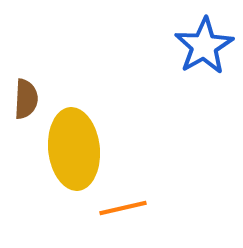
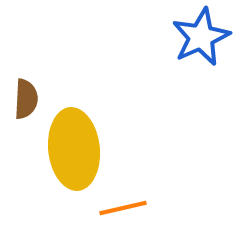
blue star: moved 3 px left, 9 px up; rotated 6 degrees clockwise
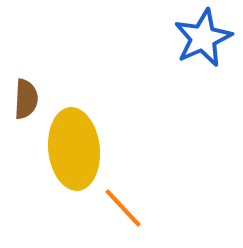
blue star: moved 2 px right, 1 px down
orange line: rotated 60 degrees clockwise
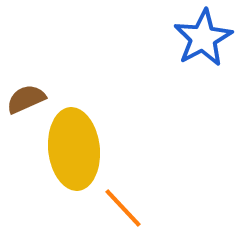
blue star: rotated 4 degrees counterclockwise
brown semicircle: rotated 117 degrees counterclockwise
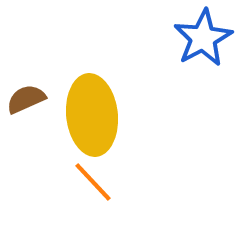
yellow ellipse: moved 18 px right, 34 px up
orange line: moved 30 px left, 26 px up
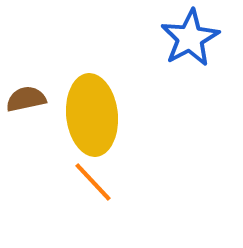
blue star: moved 13 px left
brown semicircle: rotated 12 degrees clockwise
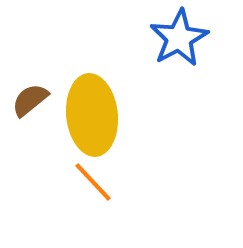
blue star: moved 11 px left
brown semicircle: moved 4 px right, 1 px down; rotated 27 degrees counterclockwise
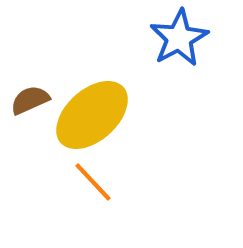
brown semicircle: rotated 15 degrees clockwise
yellow ellipse: rotated 54 degrees clockwise
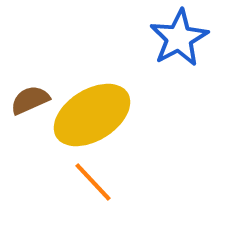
yellow ellipse: rotated 10 degrees clockwise
